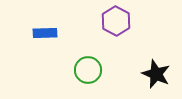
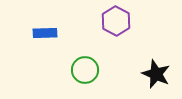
green circle: moved 3 px left
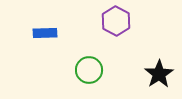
green circle: moved 4 px right
black star: moved 3 px right; rotated 16 degrees clockwise
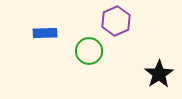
purple hexagon: rotated 8 degrees clockwise
green circle: moved 19 px up
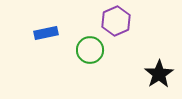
blue rectangle: moved 1 px right; rotated 10 degrees counterclockwise
green circle: moved 1 px right, 1 px up
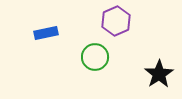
green circle: moved 5 px right, 7 px down
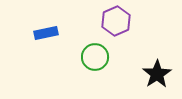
black star: moved 2 px left
